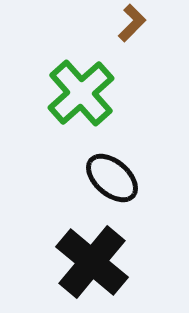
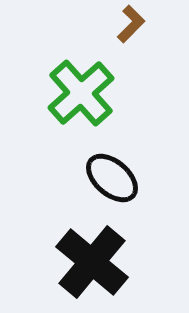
brown L-shape: moved 1 px left, 1 px down
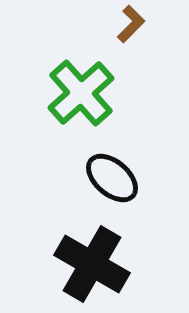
black cross: moved 2 px down; rotated 10 degrees counterclockwise
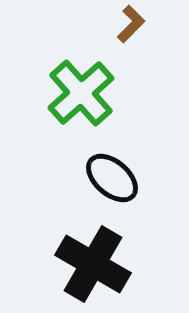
black cross: moved 1 px right
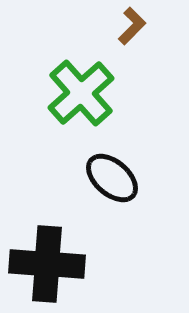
brown L-shape: moved 1 px right, 2 px down
black cross: moved 46 px left; rotated 26 degrees counterclockwise
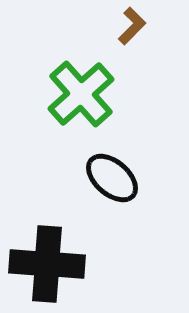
green cross: moved 1 px down
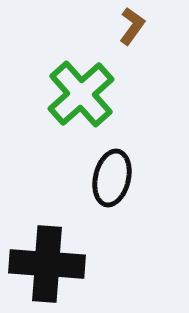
brown L-shape: rotated 9 degrees counterclockwise
black ellipse: rotated 62 degrees clockwise
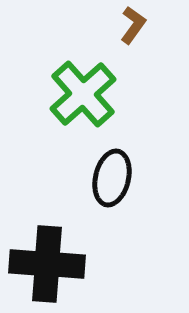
brown L-shape: moved 1 px right, 1 px up
green cross: moved 2 px right
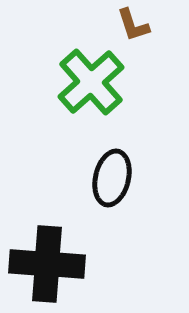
brown L-shape: rotated 126 degrees clockwise
green cross: moved 8 px right, 12 px up
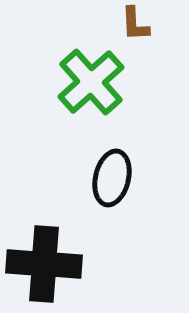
brown L-shape: moved 2 px right, 1 px up; rotated 15 degrees clockwise
black cross: moved 3 px left
